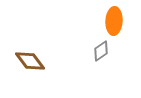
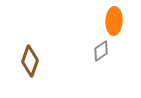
brown diamond: rotated 56 degrees clockwise
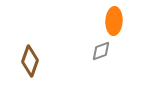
gray diamond: rotated 15 degrees clockwise
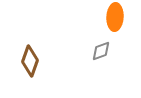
orange ellipse: moved 1 px right, 4 px up
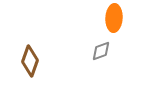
orange ellipse: moved 1 px left, 1 px down
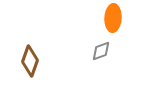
orange ellipse: moved 1 px left
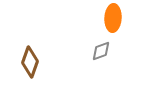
brown diamond: moved 1 px down
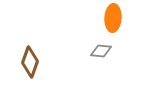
gray diamond: rotated 25 degrees clockwise
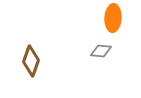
brown diamond: moved 1 px right, 1 px up
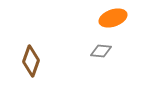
orange ellipse: rotated 68 degrees clockwise
